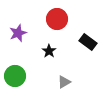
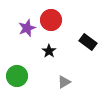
red circle: moved 6 px left, 1 px down
purple star: moved 9 px right, 5 px up
green circle: moved 2 px right
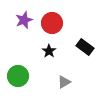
red circle: moved 1 px right, 3 px down
purple star: moved 3 px left, 8 px up
black rectangle: moved 3 px left, 5 px down
green circle: moved 1 px right
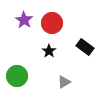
purple star: rotated 18 degrees counterclockwise
green circle: moved 1 px left
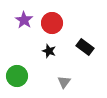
black star: rotated 16 degrees counterclockwise
gray triangle: rotated 24 degrees counterclockwise
